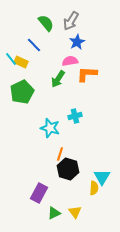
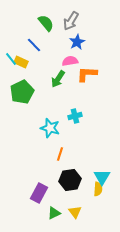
black hexagon: moved 2 px right, 11 px down; rotated 25 degrees counterclockwise
yellow semicircle: moved 4 px right, 1 px down
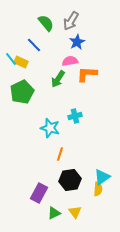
cyan triangle: rotated 24 degrees clockwise
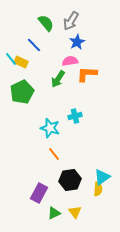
orange line: moved 6 px left; rotated 56 degrees counterclockwise
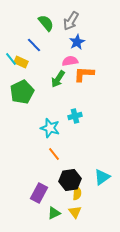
orange L-shape: moved 3 px left
yellow semicircle: moved 21 px left, 4 px down
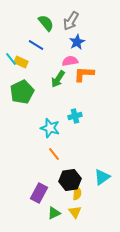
blue line: moved 2 px right; rotated 14 degrees counterclockwise
